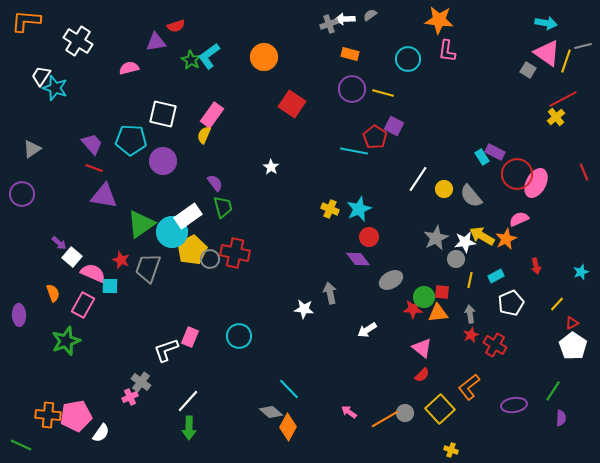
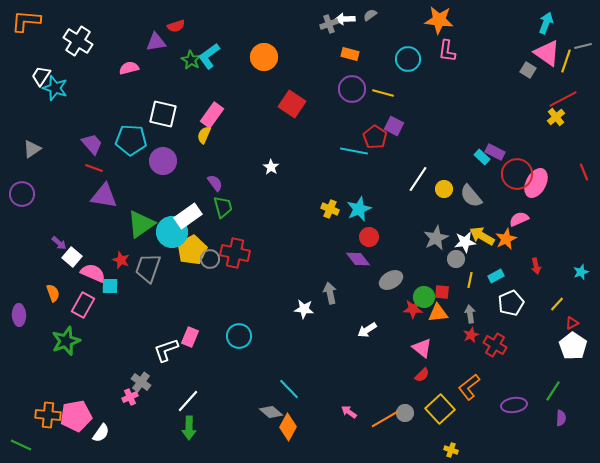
cyan arrow at (546, 23): rotated 80 degrees counterclockwise
cyan rectangle at (482, 157): rotated 14 degrees counterclockwise
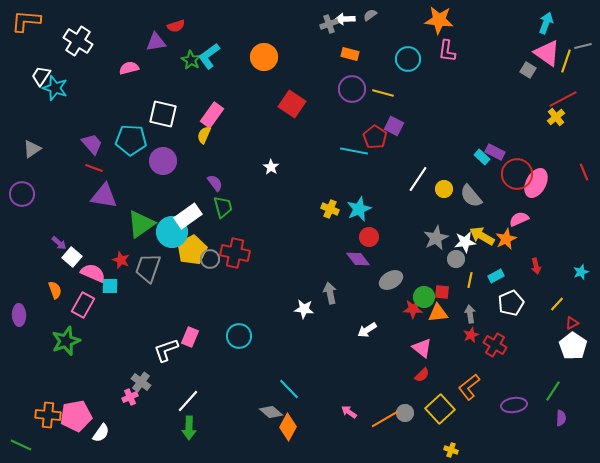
orange semicircle at (53, 293): moved 2 px right, 3 px up
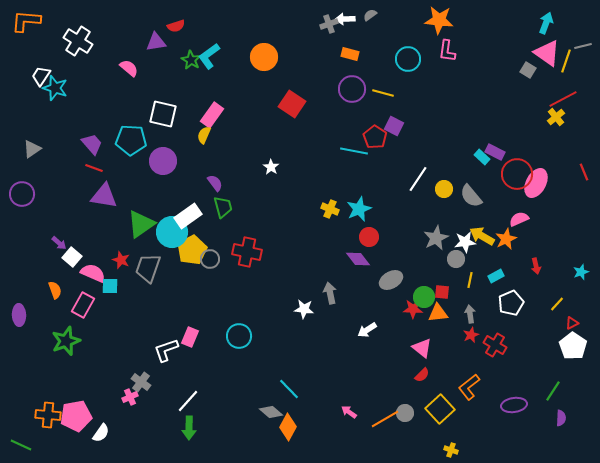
pink semicircle at (129, 68): rotated 54 degrees clockwise
red cross at (235, 253): moved 12 px right, 1 px up
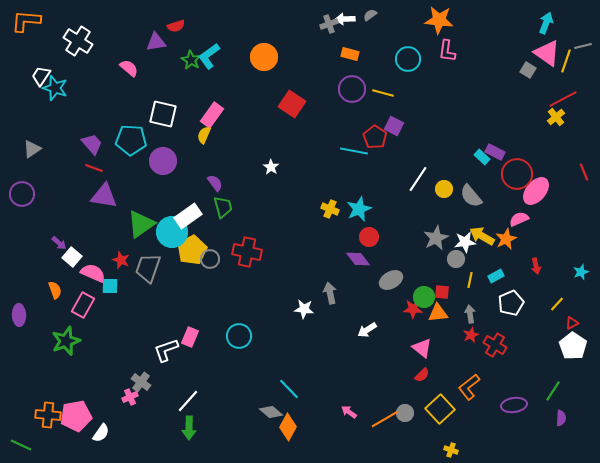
pink ellipse at (536, 183): moved 8 px down; rotated 12 degrees clockwise
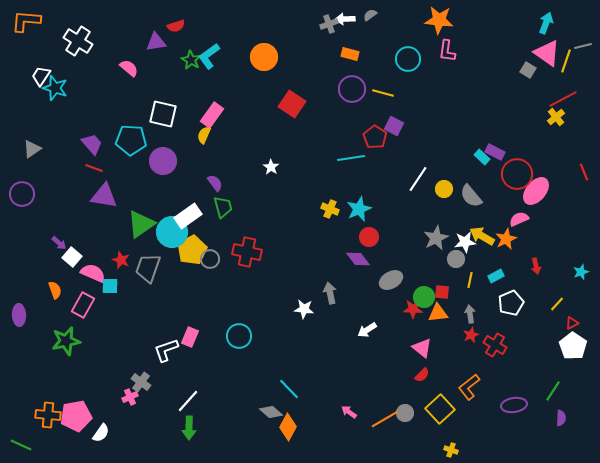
cyan line at (354, 151): moved 3 px left, 7 px down; rotated 20 degrees counterclockwise
green star at (66, 341): rotated 8 degrees clockwise
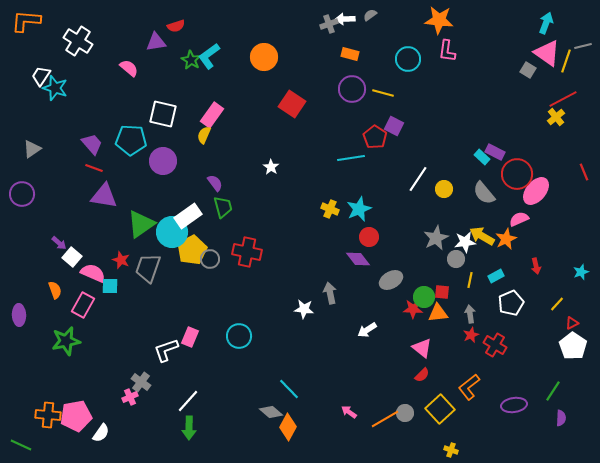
gray semicircle at (471, 196): moved 13 px right, 3 px up
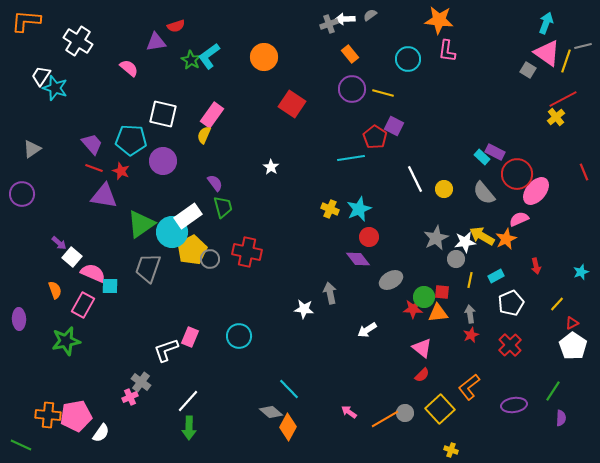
orange rectangle at (350, 54): rotated 36 degrees clockwise
white line at (418, 179): moved 3 px left; rotated 60 degrees counterclockwise
red star at (121, 260): moved 89 px up
purple ellipse at (19, 315): moved 4 px down
red cross at (495, 345): moved 15 px right; rotated 15 degrees clockwise
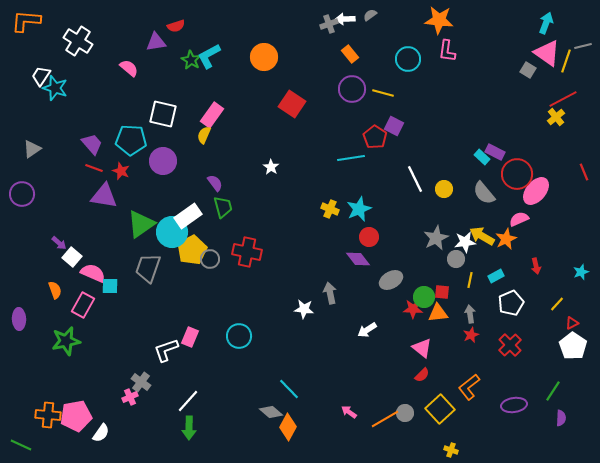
cyan L-shape at (209, 56): rotated 8 degrees clockwise
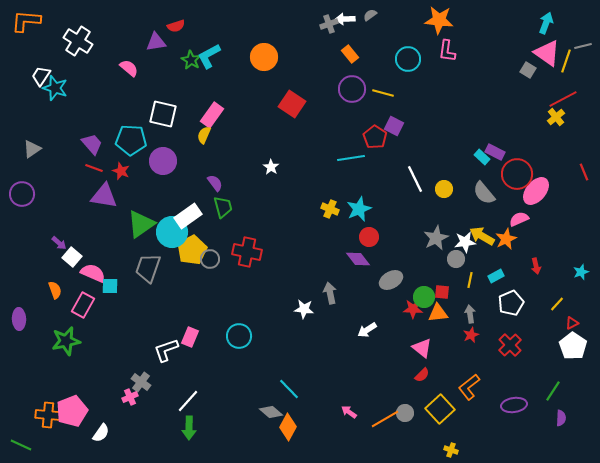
pink pentagon at (76, 416): moved 4 px left, 5 px up; rotated 12 degrees counterclockwise
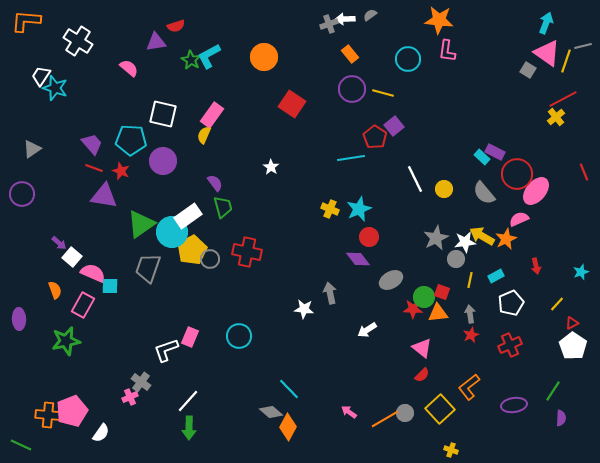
purple square at (394, 126): rotated 24 degrees clockwise
red square at (442, 292): rotated 14 degrees clockwise
red cross at (510, 345): rotated 20 degrees clockwise
